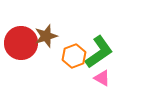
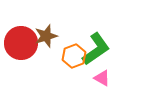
green L-shape: moved 3 px left, 3 px up
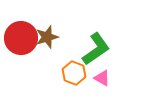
brown star: moved 1 px right, 1 px down
red circle: moved 5 px up
orange hexagon: moved 17 px down; rotated 20 degrees counterclockwise
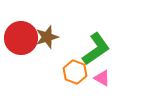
orange hexagon: moved 1 px right, 1 px up
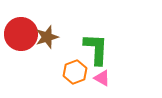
red circle: moved 4 px up
green L-shape: rotated 52 degrees counterclockwise
orange hexagon: rotated 20 degrees clockwise
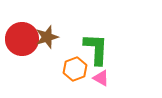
red circle: moved 1 px right, 5 px down
orange hexagon: moved 3 px up
pink triangle: moved 1 px left
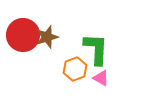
red circle: moved 1 px right, 4 px up
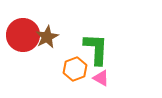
brown star: rotated 10 degrees counterclockwise
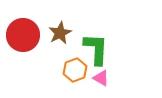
brown star: moved 13 px right, 4 px up
orange hexagon: moved 1 px down
